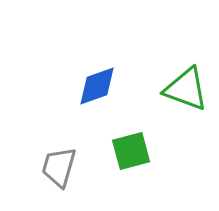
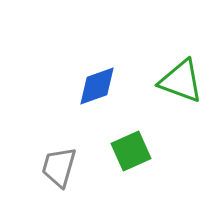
green triangle: moved 5 px left, 8 px up
green square: rotated 9 degrees counterclockwise
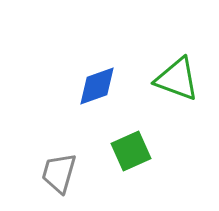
green triangle: moved 4 px left, 2 px up
gray trapezoid: moved 6 px down
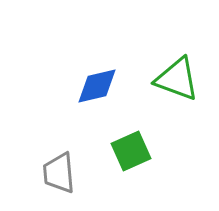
blue diamond: rotated 6 degrees clockwise
gray trapezoid: rotated 21 degrees counterclockwise
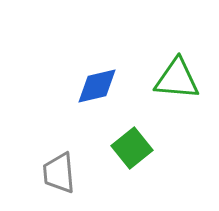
green triangle: rotated 15 degrees counterclockwise
green square: moved 1 px right, 3 px up; rotated 15 degrees counterclockwise
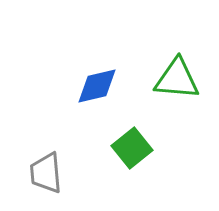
gray trapezoid: moved 13 px left
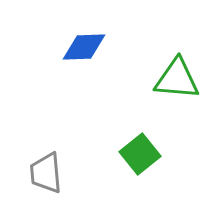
blue diamond: moved 13 px left, 39 px up; rotated 12 degrees clockwise
green square: moved 8 px right, 6 px down
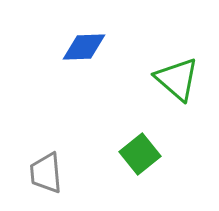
green triangle: rotated 36 degrees clockwise
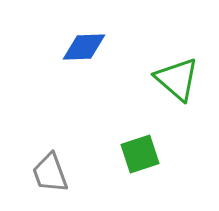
green square: rotated 21 degrees clockwise
gray trapezoid: moved 4 px right; rotated 15 degrees counterclockwise
